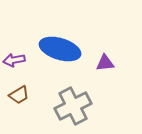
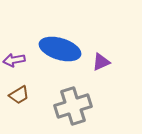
purple triangle: moved 4 px left, 1 px up; rotated 18 degrees counterclockwise
gray cross: rotated 9 degrees clockwise
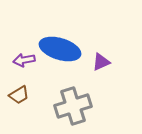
purple arrow: moved 10 px right
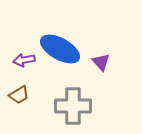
blue ellipse: rotated 12 degrees clockwise
purple triangle: rotated 48 degrees counterclockwise
gray cross: rotated 18 degrees clockwise
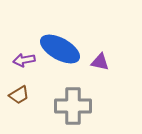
purple triangle: moved 1 px left; rotated 36 degrees counterclockwise
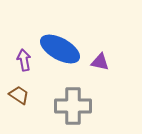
purple arrow: rotated 90 degrees clockwise
brown trapezoid: rotated 115 degrees counterclockwise
